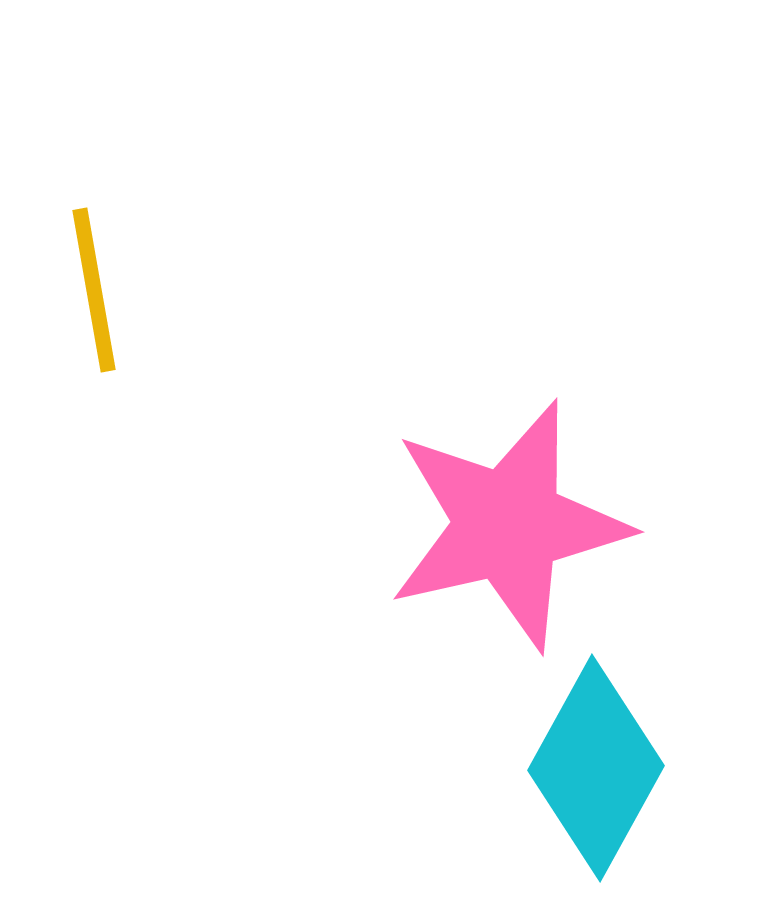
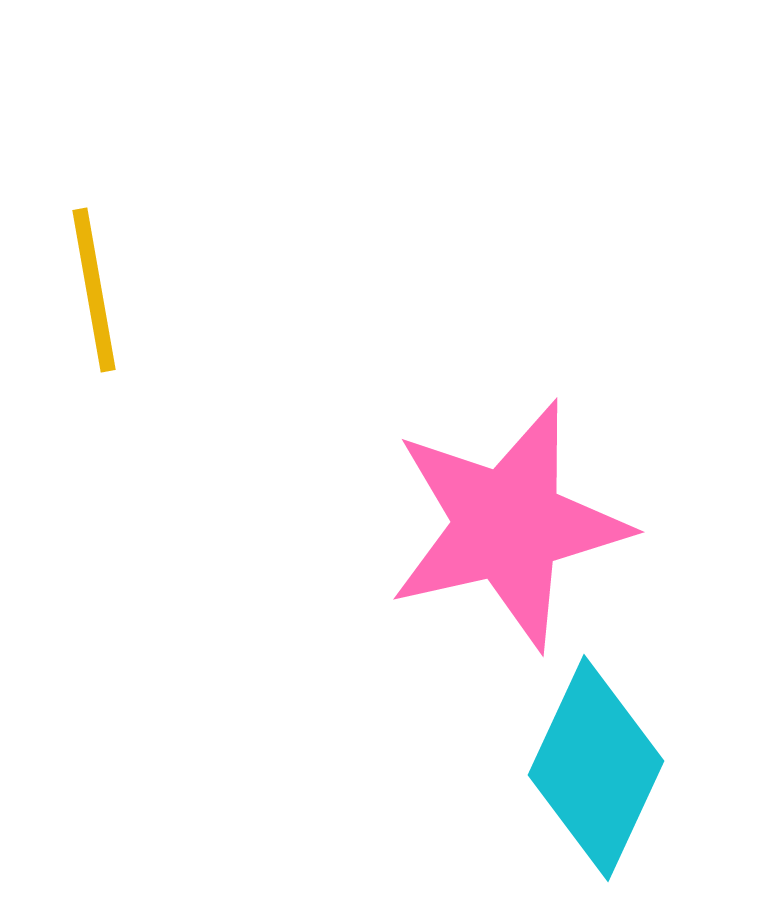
cyan diamond: rotated 4 degrees counterclockwise
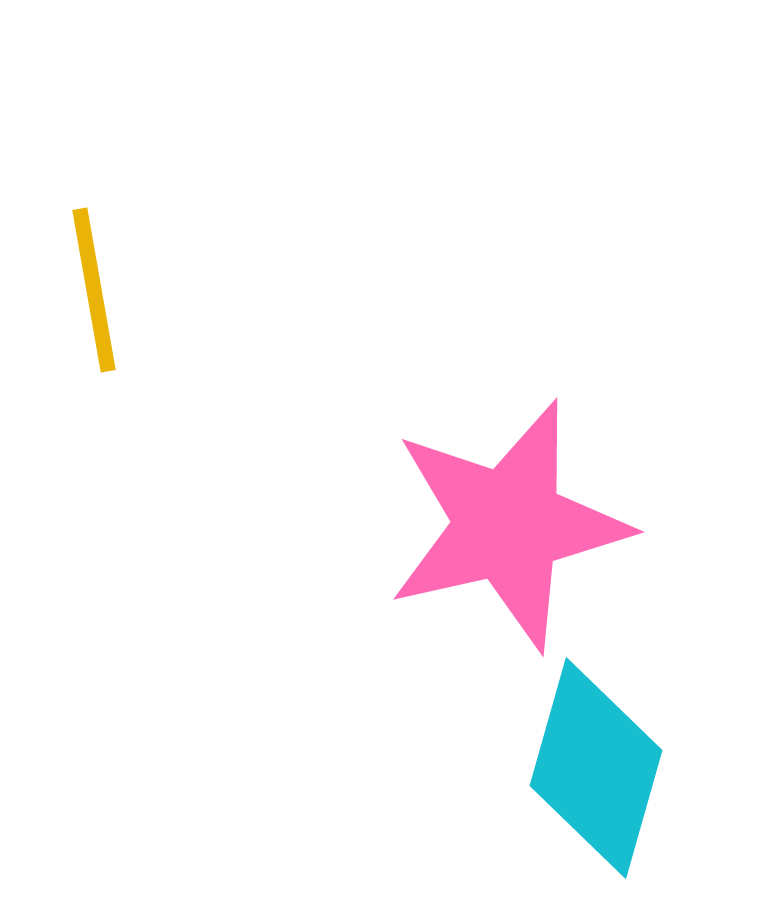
cyan diamond: rotated 9 degrees counterclockwise
